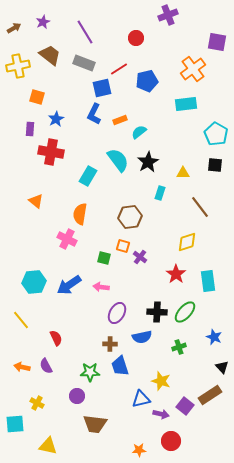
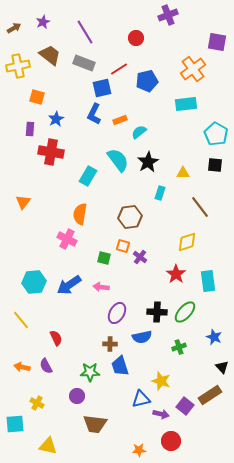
orange triangle at (36, 201): moved 13 px left, 1 px down; rotated 28 degrees clockwise
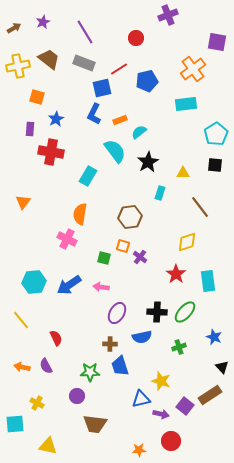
brown trapezoid at (50, 55): moved 1 px left, 4 px down
cyan pentagon at (216, 134): rotated 10 degrees clockwise
cyan semicircle at (118, 160): moved 3 px left, 9 px up
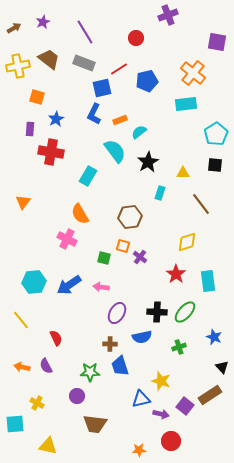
orange cross at (193, 69): moved 4 px down; rotated 15 degrees counterclockwise
brown line at (200, 207): moved 1 px right, 3 px up
orange semicircle at (80, 214): rotated 40 degrees counterclockwise
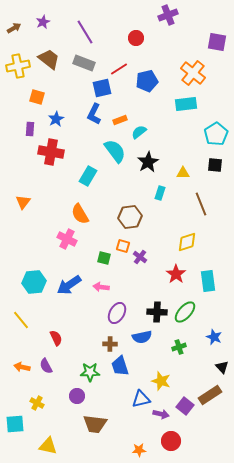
brown line at (201, 204): rotated 15 degrees clockwise
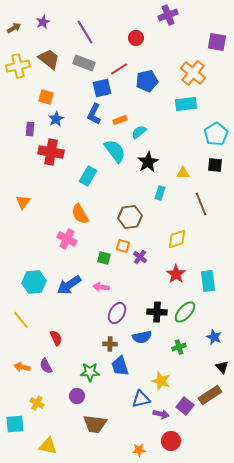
orange square at (37, 97): moved 9 px right
yellow diamond at (187, 242): moved 10 px left, 3 px up
